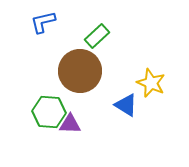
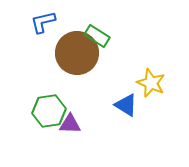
green rectangle: rotated 75 degrees clockwise
brown circle: moved 3 px left, 18 px up
green hexagon: moved 1 px up; rotated 12 degrees counterclockwise
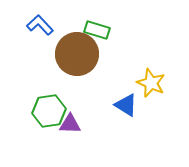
blue L-shape: moved 3 px left, 3 px down; rotated 60 degrees clockwise
green rectangle: moved 6 px up; rotated 15 degrees counterclockwise
brown circle: moved 1 px down
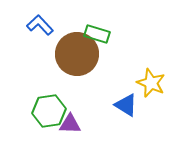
green rectangle: moved 4 px down
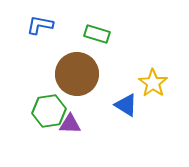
blue L-shape: rotated 36 degrees counterclockwise
brown circle: moved 20 px down
yellow star: moved 2 px right; rotated 12 degrees clockwise
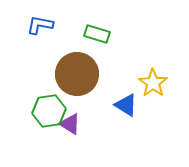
purple triangle: rotated 30 degrees clockwise
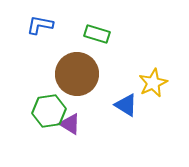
yellow star: rotated 12 degrees clockwise
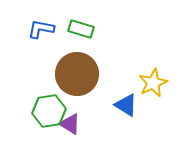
blue L-shape: moved 1 px right, 4 px down
green rectangle: moved 16 px left, 5 px up
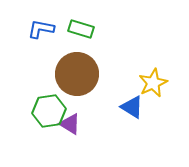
blue triangle: moved 6 px right, 2 px down
